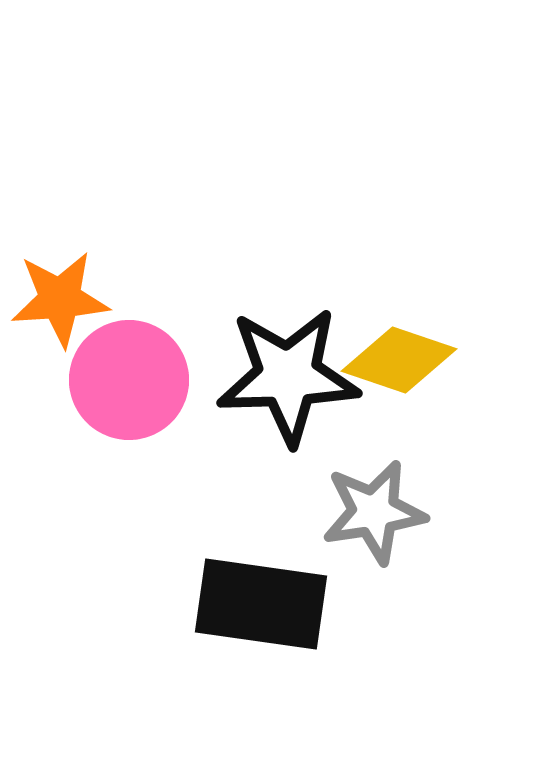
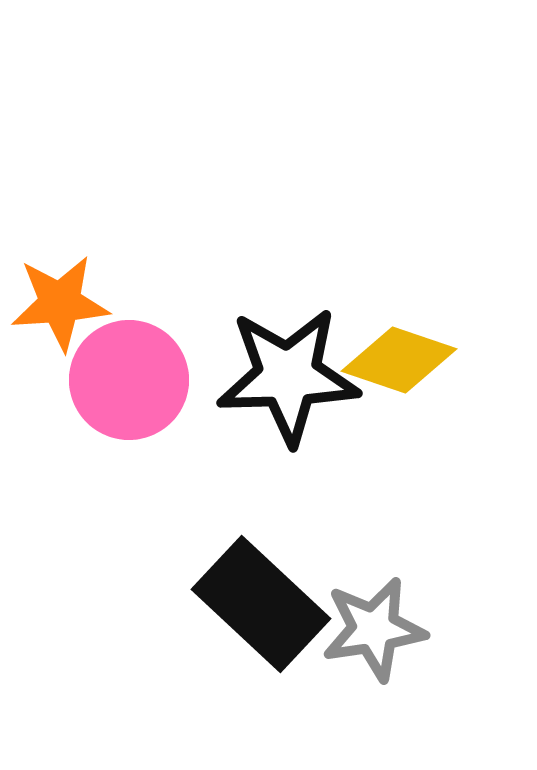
orange star: moved 4 px down
gray star: moved 117 px down
black rectangle: rotated 35 degrees clockwise
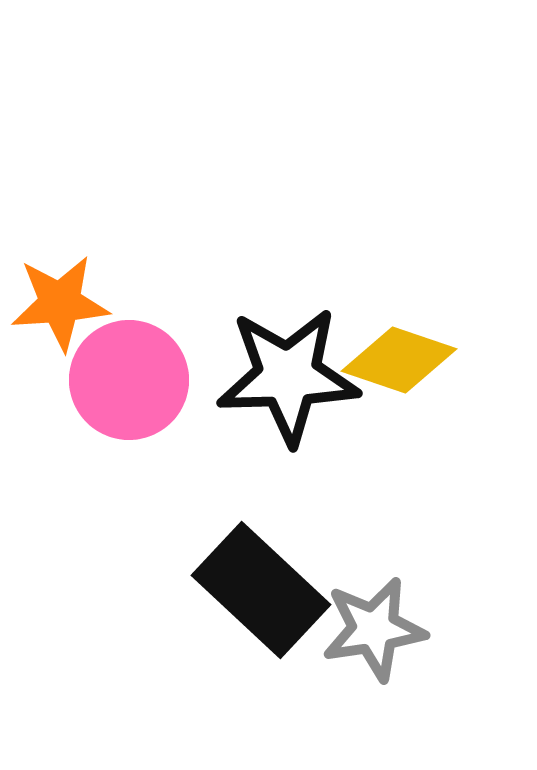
black rectangle: moved 14 px up
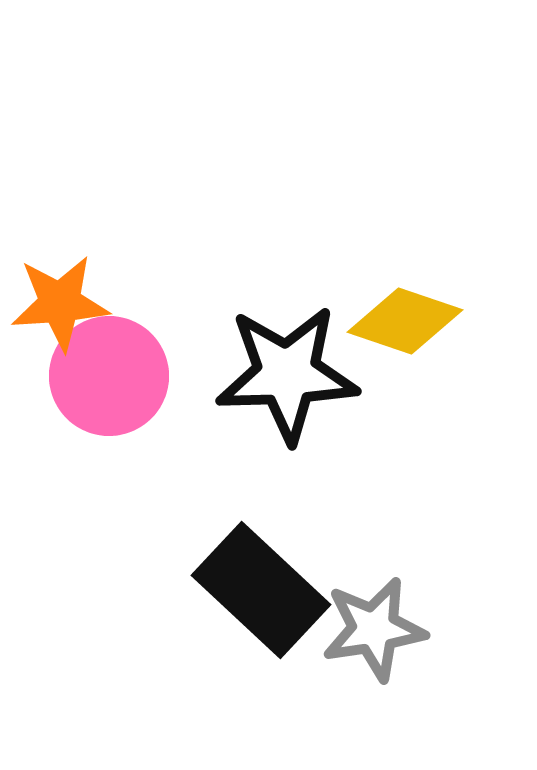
yellow diamond: moved 6 px right, 39 px up
black star: moved 1 px left, 2 px up
pink circle: moved 20 px left, 4 px up
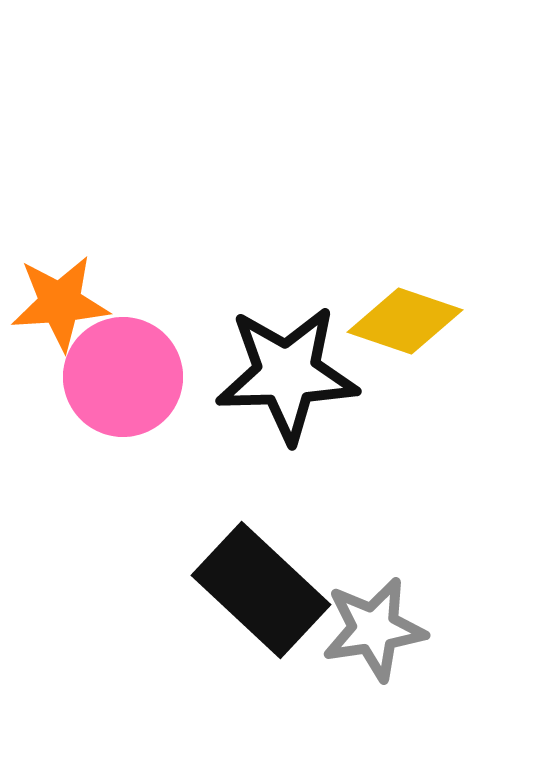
pink circle: moved 14 px right, 1 px down
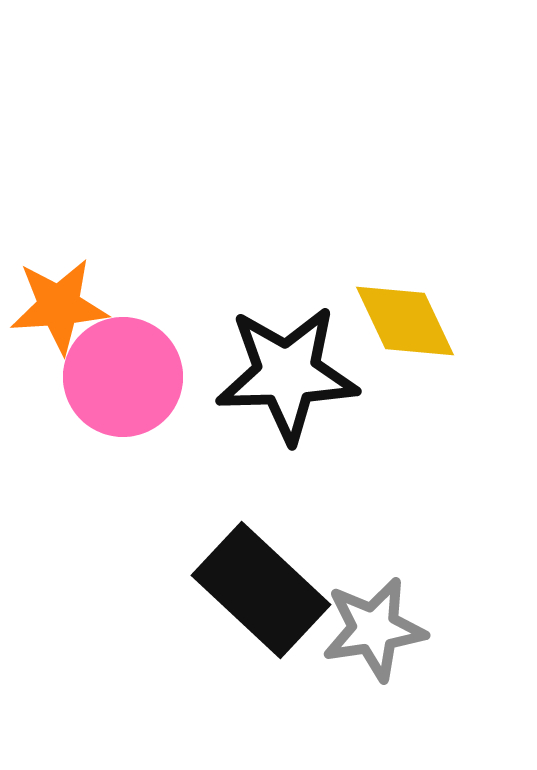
orange star: moved 1 px left, 3 px down
yellow diamond: rotated 46 degrees clockwise
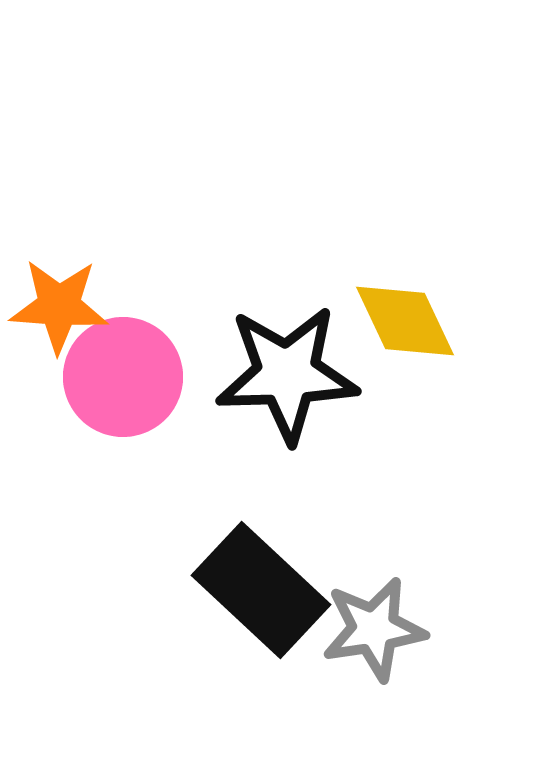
orange star: rotated 8 degrees clockwise
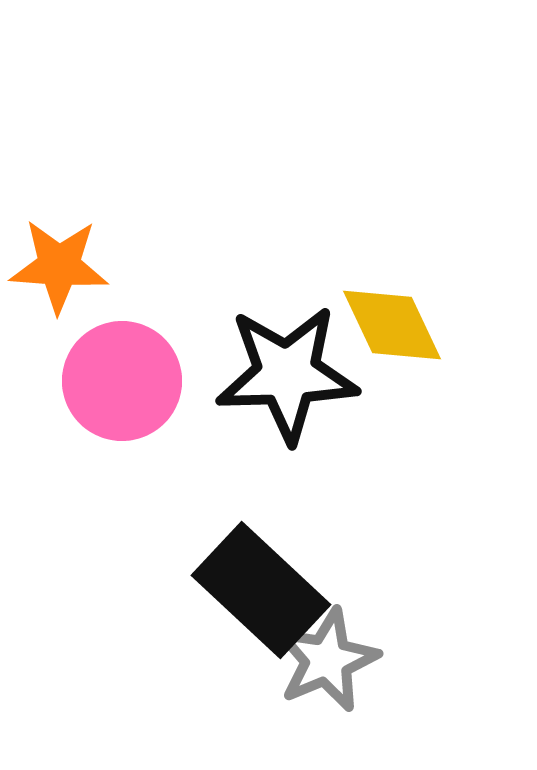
orange star: moved 40 px up
yellow diamond: moved 13 px left, 4 px down
pink circle: moved 1 px left, 4 px down
gray star: moved 47 px left, 31 px down; rotated 14 degrees counterclockwise
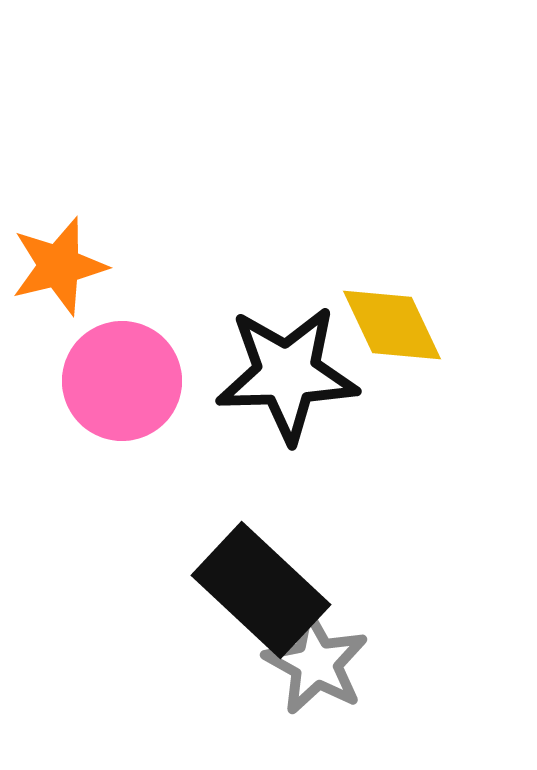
orange star: rotated 18 degrees counterclockwise
gray star: moved 11 px left, 3 px down; rotated 20 degrees counterclockwise
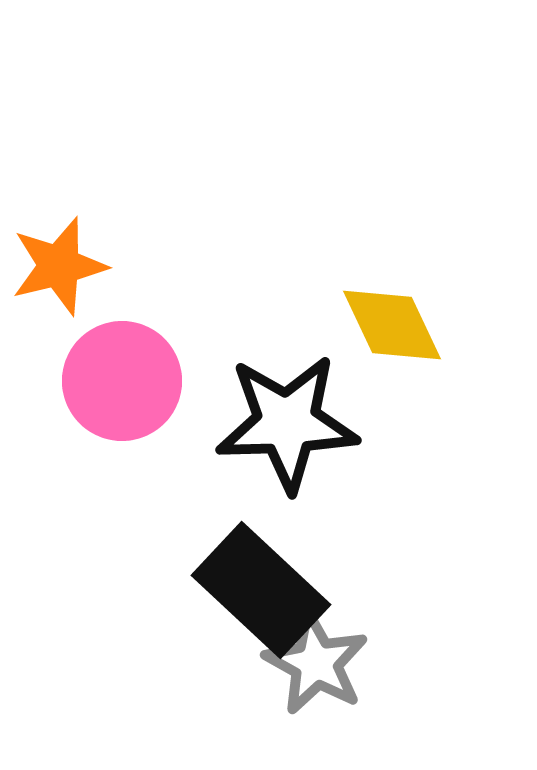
black star: moved 49 px down
